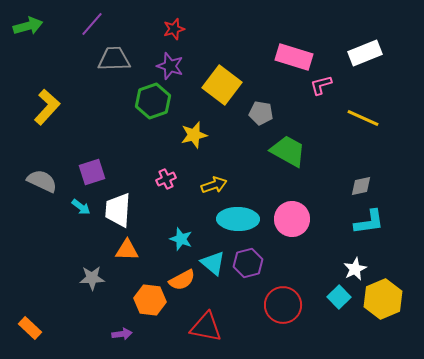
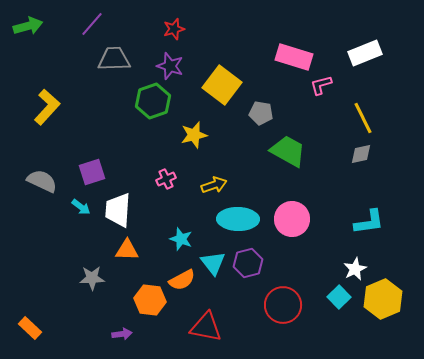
yellow line: rotated 40 degrees clockwise
gray diamond: moved 32 px up
cyan triangle: rotated 12 degrees clockwise
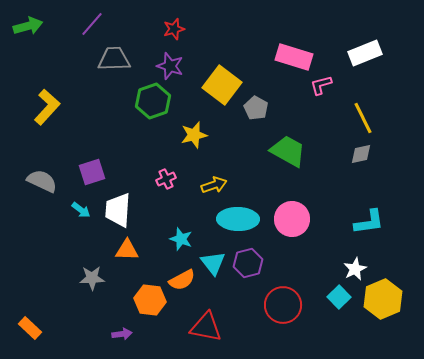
gray pentagon: moved 5 px left, 5 px up; rotated 20 degrees clockwise
cyan arrow: moved 3 px down
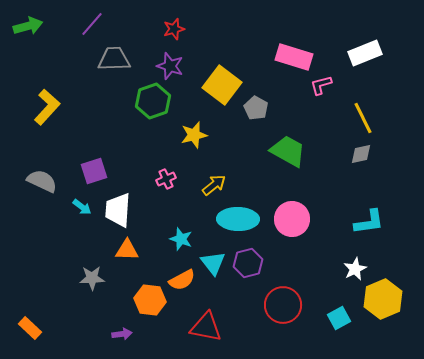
purple square: moved 2 px right, 1 px up
yellow arrow: rotated 20 degrees counterclockwise
cyan arrow: moved 1 px right, 3 px up
cyan square: moved 21 px down; rotated 15 degrees clockwise
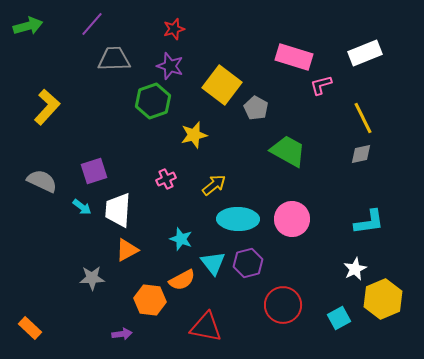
orange triangle: rotated 30 degrees counterclockwise
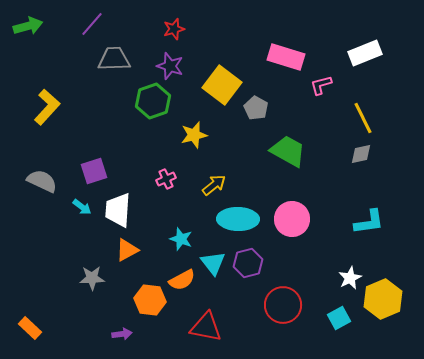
pink rectangle: moved 8 px left
white star: moved 5 px left, 9 px down
